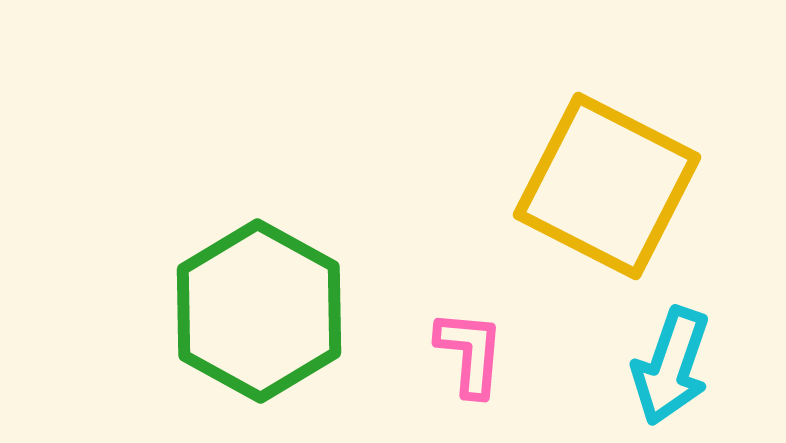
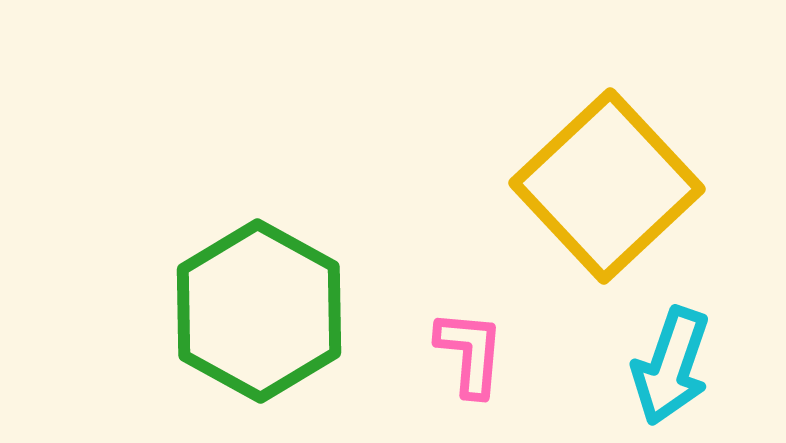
yellow square: rotated 20 degrees clockwise
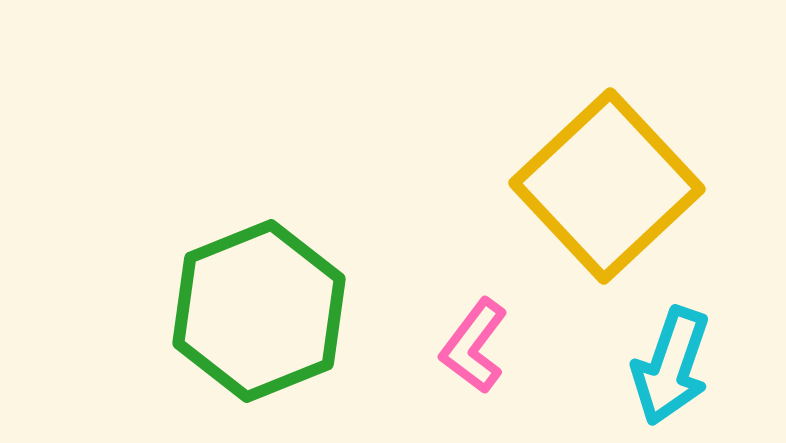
green hexagon: rotated 9 degrees clockwise
pink L-shape: moved 4 px right, 7 px up; rotated 148 degrees counterclockwise
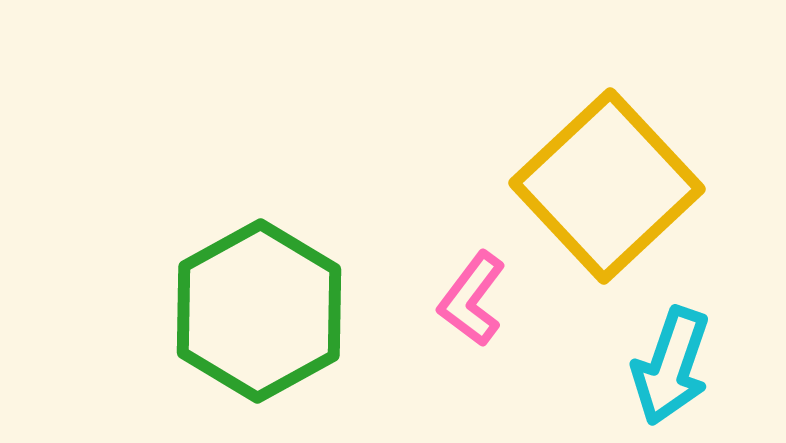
green hexagon: rotated 7 degrees counterclockwise
pink L-shape: moved 2 px left, 47 px up
